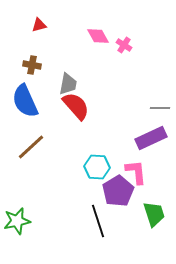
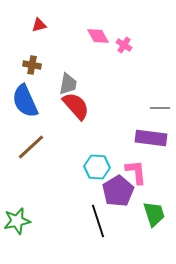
purple rectangle: rotated 32 degrees clockwise
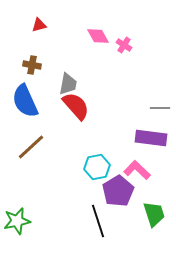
cyan hexagon: rotated 15 degrees counterclockwise
pink L-shape: moved 1 px right, 2 px up; rotated 40 degrees counterclockwise
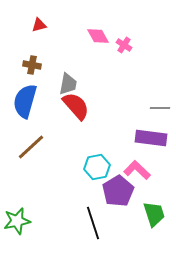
blue semicircle: rotated 40 degrees clockwise
black line: moved 5 px left, 2 px down
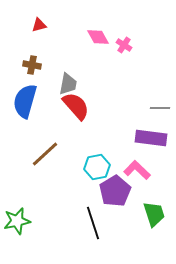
pink diamond: moved 1 px down
brown line: moved 14 px right, 7 px down
purple pentagon: moved 3 px left
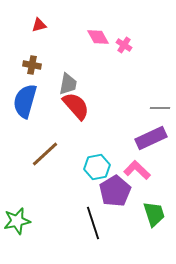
purple rectangle: rotated 32 degrees counterclockwise
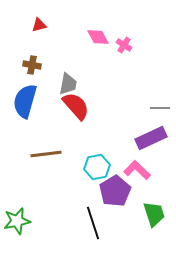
brown line: moved 1 px right; rotated 36 degrees clockwise
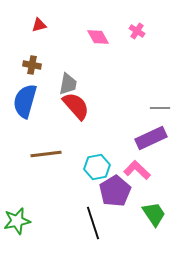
pink cross: moved 13 px right, 14 px up
green trapezoid: rotated 16 degrees counterclockwise
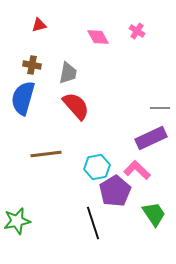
gray trapezoid: moved 11 px up
blue semicircle: moved 2 px left, 3 px up
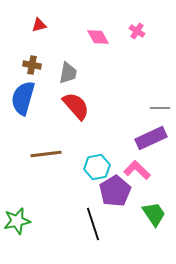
black line: moved 1 px down
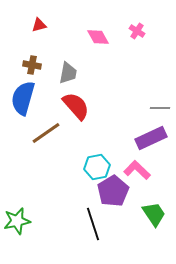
brown line: moved 21 px up; rotated 28 degrees counterclockwise
purple pentagon: moved 2 px left
